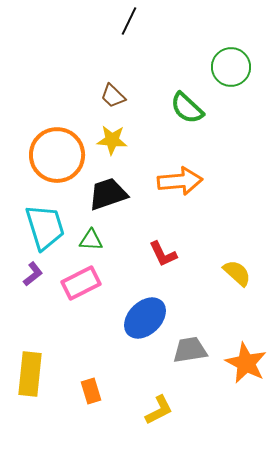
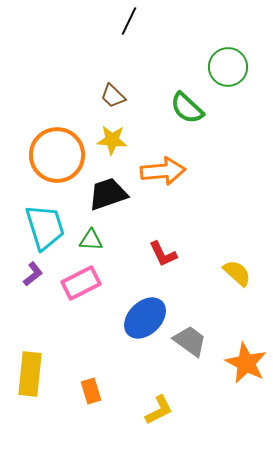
green circle: moved 3 px left
orange arrow: moved 17 px left, 10 px up
gray trapezoid: moved 9 px up; rotated 45 degrees clockwise
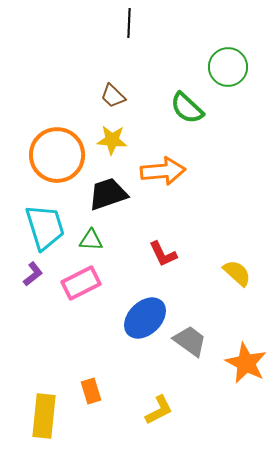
black line: moved 2 px down; rotated 24 degrees counterclockwise
yellow rectangle: moved 14 px right, 42 px down
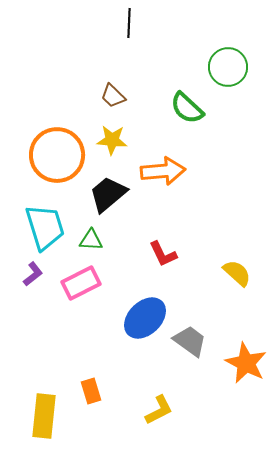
black trapezoid: rotated 21 degrees counterclockwise
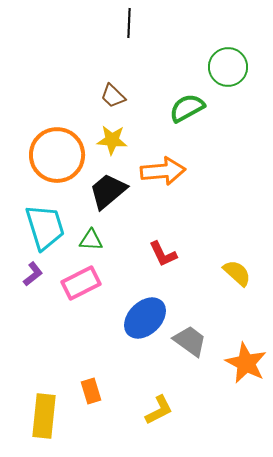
green semicircle: rotated 108 degrees clockwise
black trapezoid: moved 3 px up
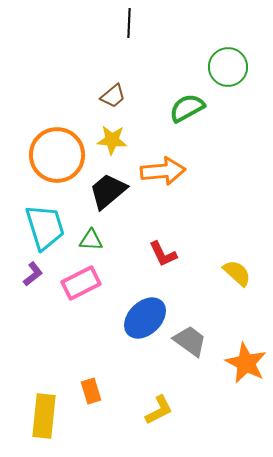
brown trapezoid: rotated 84 degrees counterclockwise
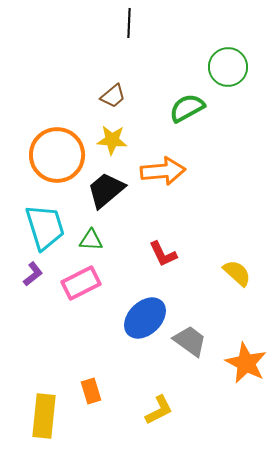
black trapezoid: moved 2 px left, 1 px up
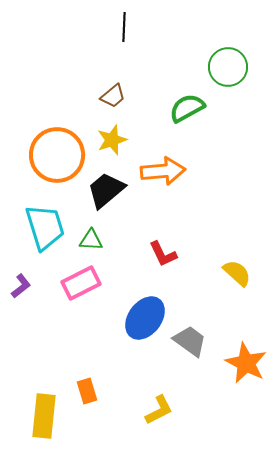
black line: moved 5 px left, 4 px down
yellow star: rotated 24 degrees counterclockwise
purple L-shape: moved 12 px left, 12 px down
blue ellipse: rotated 9 degrees counterclockwise
orange rectangle: moved 4 px left
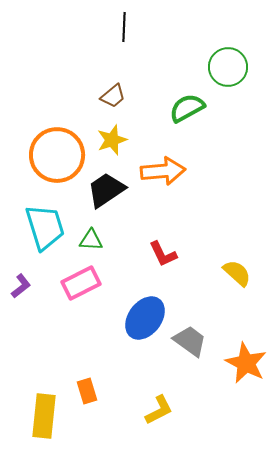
black trapezoid: rotated 6 degrees clockwise
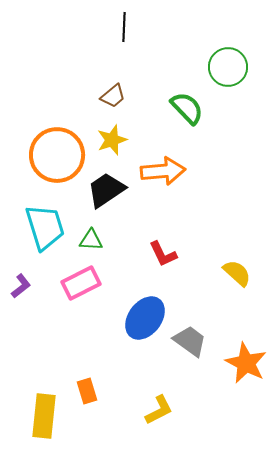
green semicircle: rotated 75 degrees clockwise
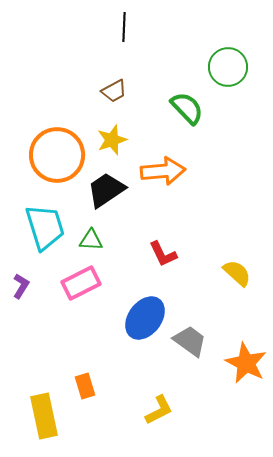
brown trapezoid: moved 1 px right, 5 px up; rotated 12 degrees clockwise
purple L-shape: rotated 20 degrees counterclockwise
orange rectangle: moved 2 px left, 5 px up
yellow rectangle: rotated 18 degrees counterclockwise
